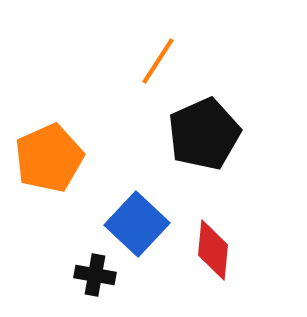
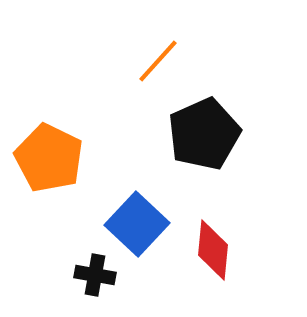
orange line: rotated 9 degrees clockwise
orange pentagon: rotated 22 degrees counterclockwise
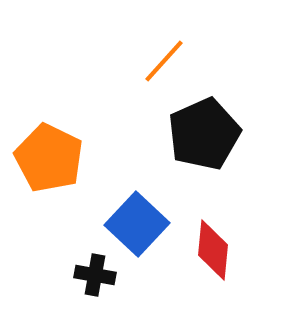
orange line: moved 6 px right
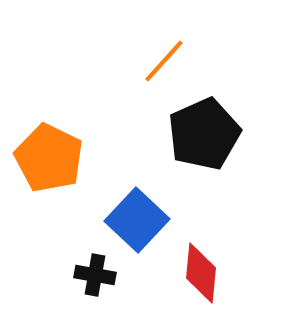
blue square: moved 4 px up
red diamond: moved 12 px left, 23 px down
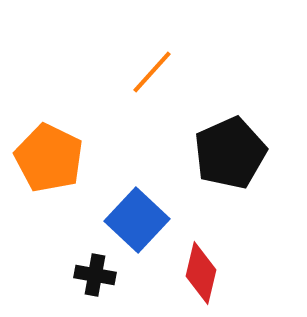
orange line: moved 12 px left, 11 px down
black pentagon: moved 26 px right, 19 px down
red diamond: rotated 8 degrees clockwise
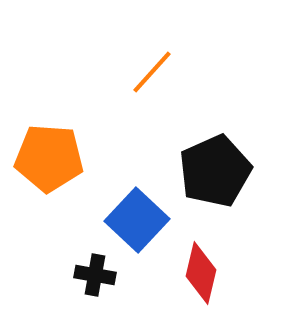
black pentagon: moved 15 px left, 18 px down
orange pentagon: rotated 22 degrees counterclockwise
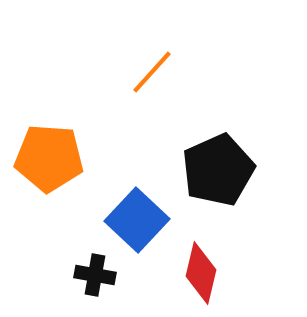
black pentagon: moved 3 px right, 1 px up
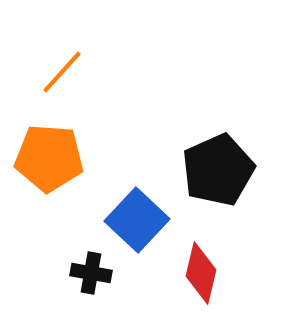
orange line: moved 90 px left
black cross: moved 4 px left, 2 px up
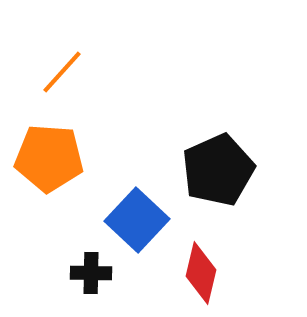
black cross: rotated 9 degrees counterclockwise
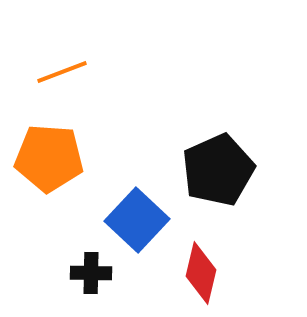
orange line: rotated 27 degrees clockwise
